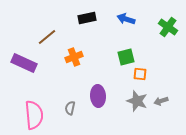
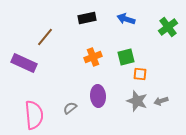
green cross: rotated 18 degrees clockwise
brown line: moved 2 px left; rotated 12 degrees counterclockwise
orange cross: moved 19 px right
gray semicircle: rotated 40 degrees clockwise
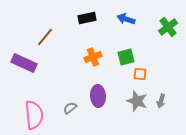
gray arrow: rotated 56 degrees counterclockwise
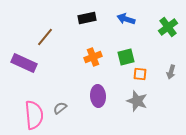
gray arrow: moved 10 px right, 29 px up
gray semicircle: moved 10 px left
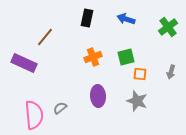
black rectangle: rotated 66 degrees counterclockwise
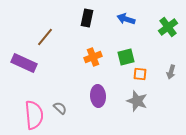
gray semicircle: rotated 80 degrees clockwise
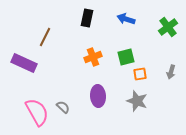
brown line: rotated 12 degrees counterclockwise
orange square: rotated 16 degrees counterclockwise
gray semicircle: moved 3 px right, 1 px up
pink semicircle: moved 3 px right, 3 px up; rotated 24 degrees counterclockwise
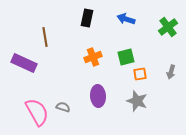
brown line: rotated 36 degrees counterclockwise
gray semicircle: rotated 24 degrees counterclockwise
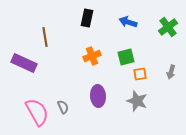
blue arrow: moved 2 px right, 3 px down
orange cross: moved 1 px left, 1 px up
gray semicircle: rotated 48 degrees clockwise
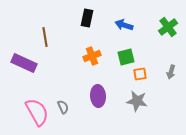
blue arrow: moved 4 px left, 3 px down
gray star: rotated 10 degrees counterclockwise
